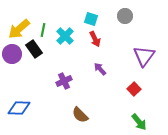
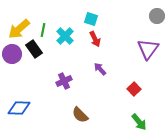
gray circle: moved 32 px right
purple triangle: moved 4 px right, 7 px up
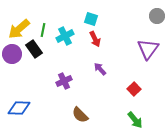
cyan cross: rotated 18 degrees clockwise
green arrow: moved 4 px left, 2 px up
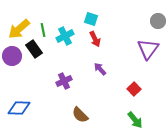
gray circle: moved 1 px right, 5 px down
green line: rotated 24 degrees counterclockwise
purple circle: moved 2 px down
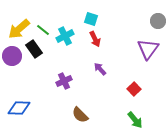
green line: rotated 40 degrees counterclockwise
